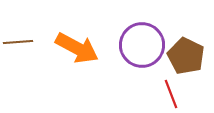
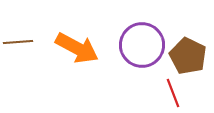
brown pentagon: moved 2 px right
red line: moved 2 px right, 1 px up
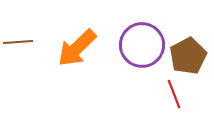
orange arrow: rotated 108 degrees clockwise
brown pentagon: rotated 18 degrees clockwise
red line: moved 1 px right, 1 px down
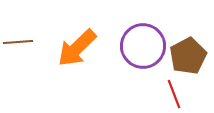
purple circle: moved 1 px right, 1 px down
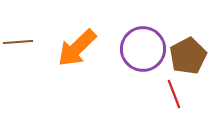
purple circle: moved 3 px down
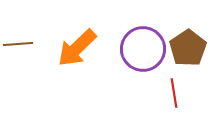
brown line: moved 2 px down
brown pentagon: moved 8 px up; rotated 6 degrees counterclockwise
red line: moved 1 px up; rotated 12 degrees clockwise
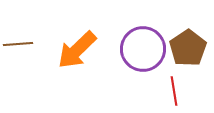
orange arrow: moved 2 px down
red line: moved 2 px up
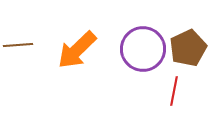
brown line: moved 1 px down
brown pentagon: rotated 9 degrees clockwise
red line: rotated 20 degrees clockwise
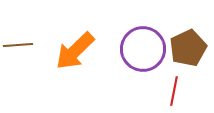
orange arrow: moved 2 px left, 1 px down
